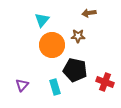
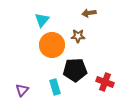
black pentagon: rotated 15 degrees counterclockwise
purple triangle: moved 5 px down
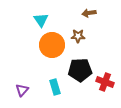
cyan triangle: moved 1 px left; rotated 14 degrees counterclockwise
black pentagon: moved 5 px right
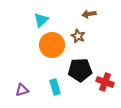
brown arrow: moved 1 px down
cyan triangle: rotated 21 degrees clockwise
brown star: rotated 24 degrees clockwise
purple triangle: rotated 32 degrees clockwise
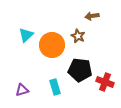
brown arrow: moved 3 px right, 2 px down
cyan triangle: moved 15 px left, 15 px down
black pentagon: rotated 10 degrees clockwise
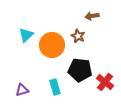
red cross: rotated 18 degrees clockwise
